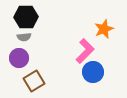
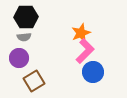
orange star: moved 23 px left, 4 px down
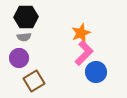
pink L-shape: moved 1 px left, 2 px down
blue circle: moved 3 px right
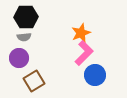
blue circle: moved 1 px left, 3 px down
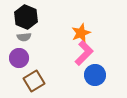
black hexagon: rotated 25 degrees clockwise
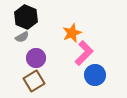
orange star: moved 9 px left
gray semicircle: moved 2 px left; rotated 24 degrees counterclockwise
purple circle: moved 17 px right
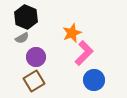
gray semicircle: moved 1 px down
purple circle: moved 1 px up
blue circle: moved 1 px left, 5 px down
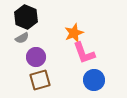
orange star: moved 2 px right
pink L-shape: rotated 115 degrees clockwise
brown square: moved 6 px right, 1 px up; rotated 15 degrees clockwise
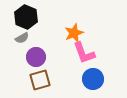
blue circle: moved 1 px left, 1 px up
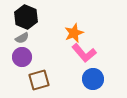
pink L-shape: rotated 20 degrees counterclockwise
purple circle: moved 14 px left
brown square: moved 1 px left
